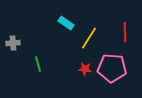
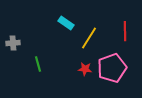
red line: moved 1 px up
pink pentagon: rotated 24 degrees counterclockwise
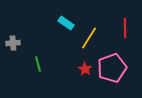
red line: moved 3 px up
red star: rotated 24 degrees clockwise
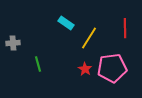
pink pentagon: rotated 12 degrees clockwise
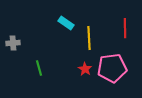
yellow line: rotated 35 degrees counterclockwise
green line: moved 1 px right, 4 px down
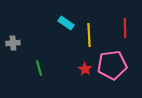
yellow line: moved 3 px up
pink pentagon: moved 3 px up
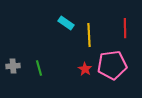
gray cross: moved 23 px down
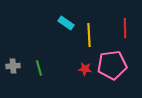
red star: rotated 24 degrees counterclockwise
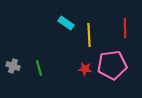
gray cross: rotated 24 degrees clockwise
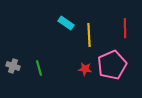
pink pentagon: rotated 16 degrees counterclockwise
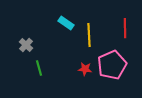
gray cross: moved 13 px right, 21 px up; rotated 24 degrees clockwise
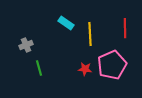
yellow line: moved 1 px right, 1 px up
gray cross: rotated 24 degrees clockwise
